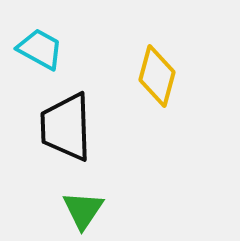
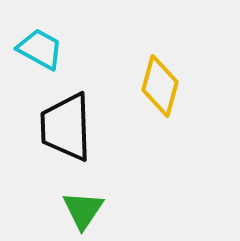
yellow diamond: moved 3 px right, 10 px down
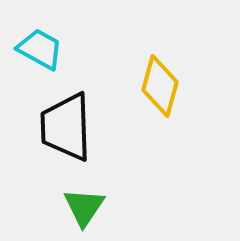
green triangle: moved 1 px right, 3 px up
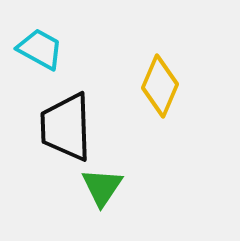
yellow diamond: rotated 8 degrees clockwise
green triangle: moved 18 px right, 20 px up
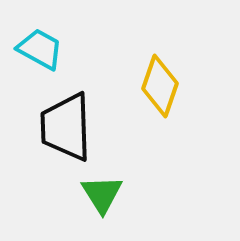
yellow diamond: rotated 4 degrees counterclockwise
green triangle: moved 7 px down; rotated 6 degrees counterclockwise
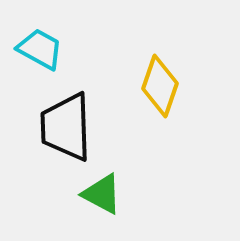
green triangle: rotated 30 degrees counterclockwise
